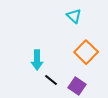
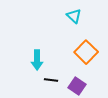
black line: rotated 32 degrees counterclockwise
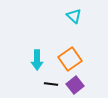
orange square: moved 16 px left, 7 px down; rotated 10 degrees clockwise
black line: moved 4 px down
purple square: moved 2 px left, 1 px up; rotated 18 degrees clockwise
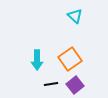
cyan triangle: moved 1 px right
black line: rotated 16 degrees counterclockwise
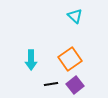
cyan arrow: moved 6 px left
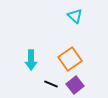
black line: rotated 32 degrees clockwise
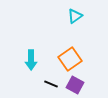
cyan triangle: rotated 42 degrees clockwise
purple square: rotated 24 degrees counterclockwise
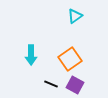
cyan arrow: moved 5 px up
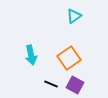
cyan triangle: moved 1 px left
cyan arrow: rotated 12 degrees counterclockwise
orange square: moved 1 px left, 1 px up
